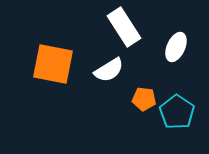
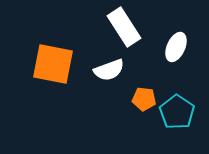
white semicircle: rotated 12 degrees clockwise
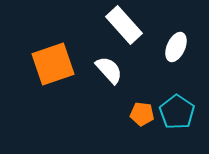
white rectangle: moved 2 px up; rotated 9 degrees counterclockwise
orange square: rotated 30 degrees counterclockwise
white semicircle: rotated 112 degrees counterclockwise
orange pentagon: moved 2 px left, 15 px down
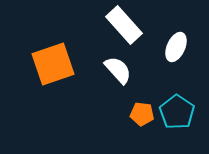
white semicircle: moved 9 px right
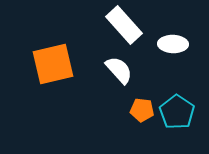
white ellipse: moved 3 px left, 3 px up; rotated 68 degrees clockwise
orange square: rotated 6 degrees clockwise
white semicircle: moved 1 px right
orange pentagon: moved 4 px up
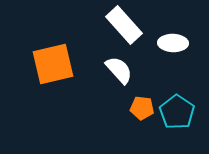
white ellipse: moved 1 px up
orange pentagon: moved 2 px up
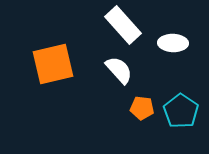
white rectangle: moved 1 px left
cyan pentagon: moved 4 px right, 1 px up
